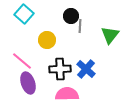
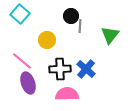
cyan square: moved 4 px left
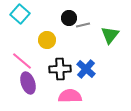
black circle: moved 2 px left, 2 px down
gray line: moved 3 px right, 1 px up; rotated 72 degrees clockwise
pink semicircle: moved 3 px right, 2 px down
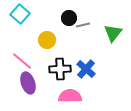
green triangle: moved 3 px right, 2 px up
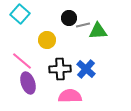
green triangle: moved 15 px left, 2 px up; rotated 48 degrees clockwise
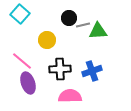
blue cross: moved 6 px right, 2 px down; rotated 30 degrees clockwise
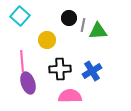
cyan square: moved 2 px down
gray line: rotated 64 degrees counterclockwise
pink line: rotated 45 degrees clockwise
blue cross: rotated 12 degrees counterclockwise
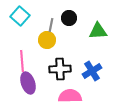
gray line: moved 32 px left
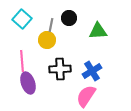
cyan square: moved 2 px right, 3 px down
pink semicircle: moved 16 px right; rotated 55 degrees counterclockwise
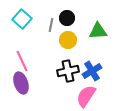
black circle: moved 2 px left
yellow circle: moved 21 px right
pink line: rotated 20 degrees counterclockwise
black cross: moved 8 px right, 2 px down; rotated 10 degrees counterclockwise
purple ellipse: moved 7 px left
